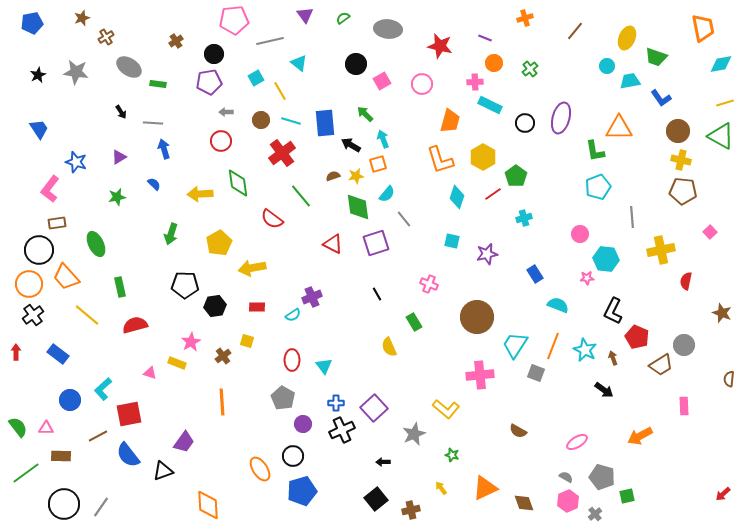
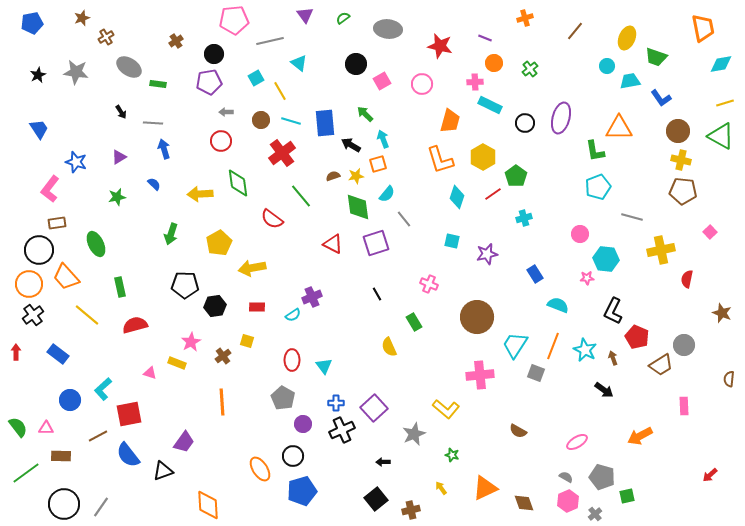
gray line at (632, 217): rotated 70 degrees counterclockwise
red semicircle at (686, 281): moved 1 px right, 2 px up
red arrow at (723, 494): moved 13 px left, 19 px up
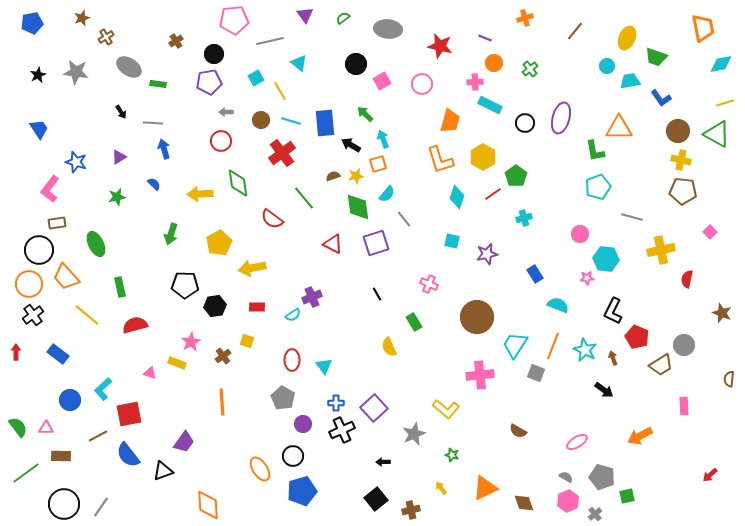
green triangle at (721, 136): moved 4 px left, 2 px up
green line at (301, 196): moved 3 px right, 2 px down
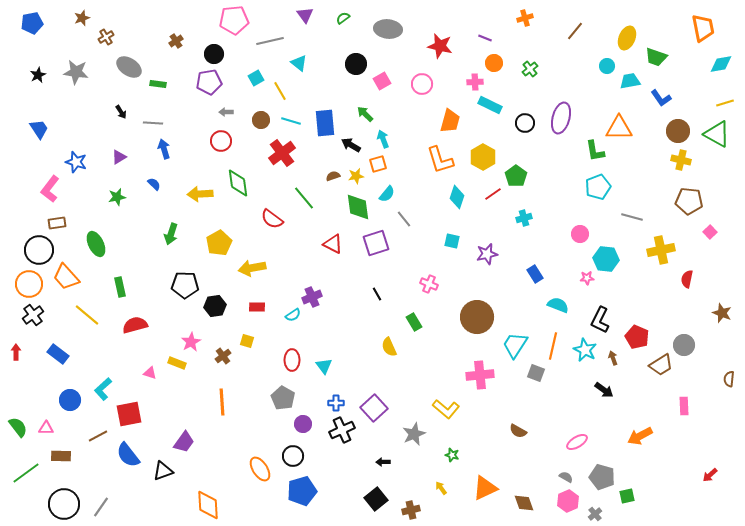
brown pentagon at (683, 191): moved 6 px right, 10 px down
black L-shape at (613, 311): moved 13 px left, 9 px down
orange line at (553, 346): rotated 8 degrees counterclockwise
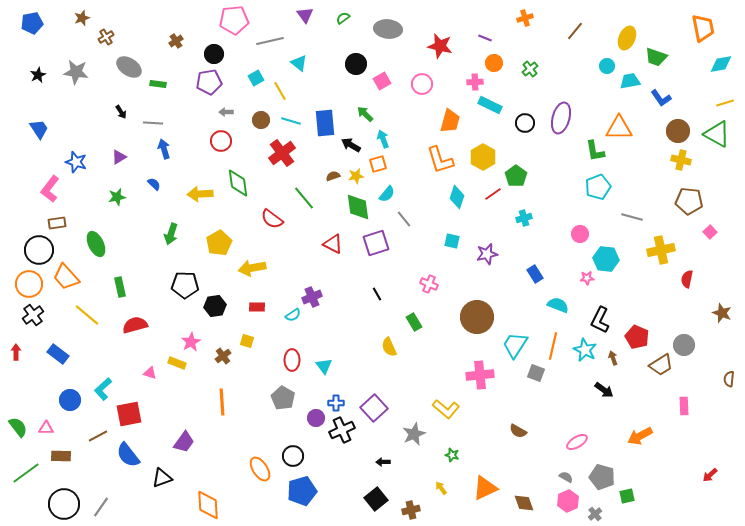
purple circle at (303, 424): moved 13 px right, 6 px up
black triangle at (163, 471): moved 1 px left, 7 px down
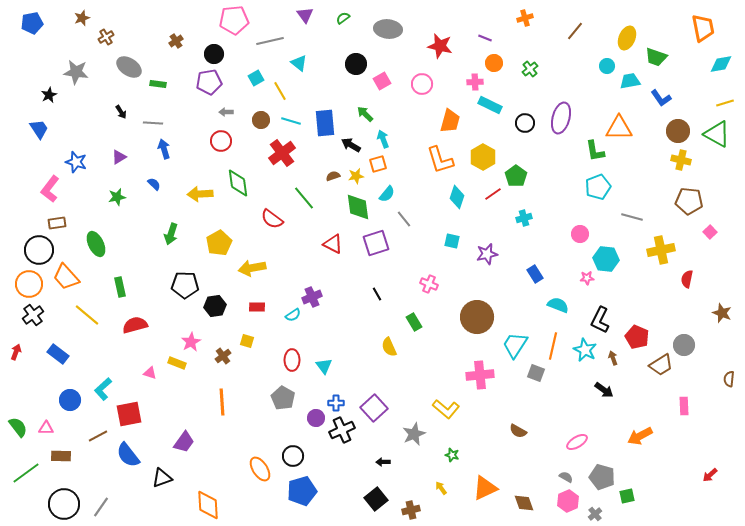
black star at (38, 75): moved 11 px right, 20 px down
red arrow at (16, 352): rotated 21 degrees clockwise
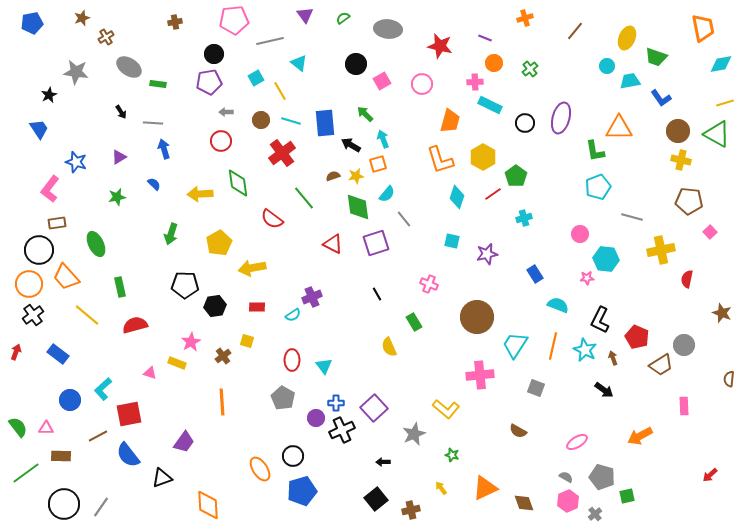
brown cross at (176, 41): moved 1 px left, 19 px up; rotated 24 degrees clockwise
gray square at (536, 373): moved 15 px down
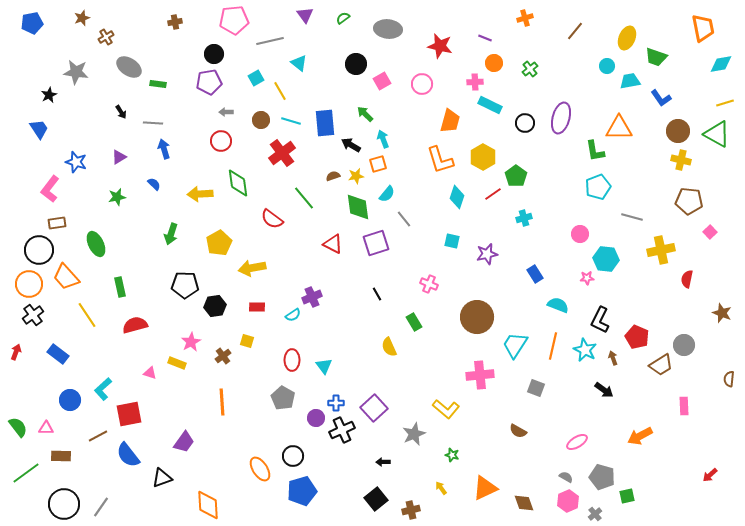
yellow line at (87, 315): rotated 16 degrees clockwise
